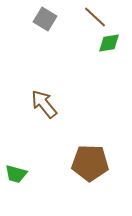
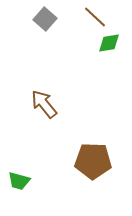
gray square: rotated 10 degrees clockwise
brown pentagon: moved 3 px right, 2 px up
green trapezoid: moved 3 px right, 7 px down
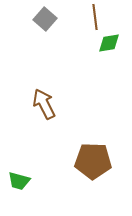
brown line: rotated 40 degrees clockwise
brown arrow: rotated 12 degrees clockwise
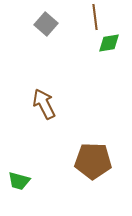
gray square: moved 1 px right, 5 px down
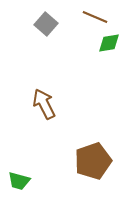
brown line: rotated 60 degrees counterclockwise
brown pentagon: rotated 21 degrees counterclockwise
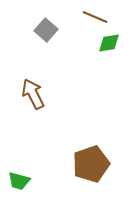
gray square: moved 6 px down
brown arrow: moved 11 px left, 10 px up
brown pentagon: moved 2 px left, 3 px down
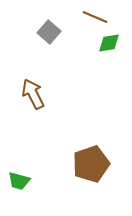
gray square: moved 3 px right, 2 px down
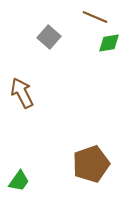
gray square: moved 5 px down
brown arrow: moved 11 px left, 1 px up
green trapezoid: rotated 70 degrees counterclockwise
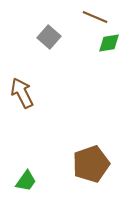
green trapezoid: moved 7 px right
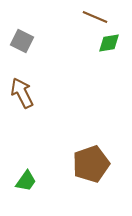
gray square: moved 27 px left, 4 px down; rotated 15 degrees counterclockwise
